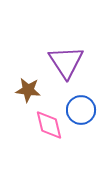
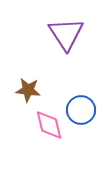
purple triangle: moved 28 px up
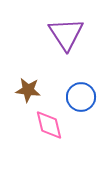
blue circle: moved 13 px up
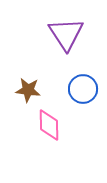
blue circle: moved 2 px right, 8 px up
pink diamond: rotated 12 degrees clockwise
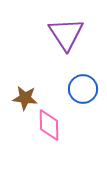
brown star: moved 3 px left, 8 px down
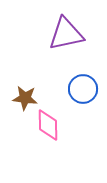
purple triangle: rotated 51 degrees clockwise
pink diamond: moved 1 px left
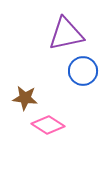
blue circle: moved 18 px up
pink diamond: rotated 56 degrees counterclockwise
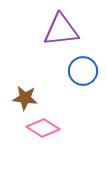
purple triangle: moved 5 px left, 4 px up; rotated 6 degrees clockwise
pink diamond: moved 5 px left, 3 px down
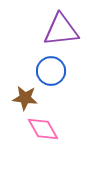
blue circle: moved 32 px left
pink diamond: moved 1 px down; rotated 28 degrees clockwise
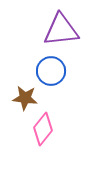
pink diamond: rotated 68 degrees clockwise
